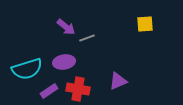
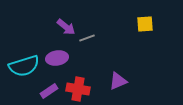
purple ellipse: moved 7 px left, 4 px up
cyan semicircle: moved 3 px left, 3 px up
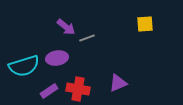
purple triangle: moved 2 px down
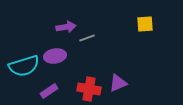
purple arrow: rotated 48 degrees counterclockwise
purple ellipse: moved 2 px left, 2 px up
red cross: moved 11 px right
